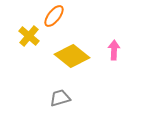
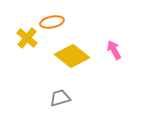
orange ellipse: moved 2 px left, 6 px down; rotated 40 degrees clockwise
yellow cross: moved 2 px left, 2 px down
pink arrow: rotated 30 degrees counterclockwise
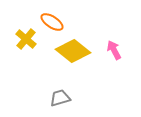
orange ellipse: rotated 45 degrees clockwise
yellow cross: moved 1 px left, 1 px down
yellow diamond: moved 1 px right, 5 px up
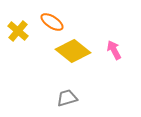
yellow cross: moved 8 px left, 8 px up
gray trapezoid: moved 7 px right
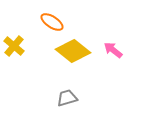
yellow cross: moved 4 px left, 15 px down
pink arrow: moved 1 px left; rotated 24 degrees counterclockwise
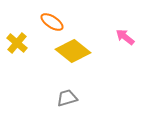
yellow cross: moved 3 px right, 3 px up
pink arrow: moved 12 px right, 13 px up
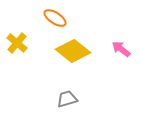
orange ellipse: moved 3 px right, 4 px up
pink arrow: moved 4 px left, 12 px down
gray trapezoid: moved 1 px down
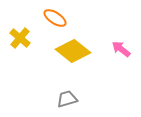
yellow cross: moved 3 px right, 5 px up
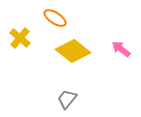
gray trapezoid: rotated 35 degrees counterclockwise
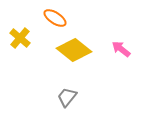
yellow diamond: moved 1 px right, 1 px up
gray trapezoid: moved 2 px up
